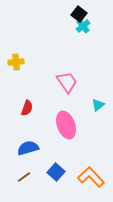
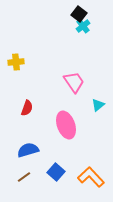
pink trapezoid: moved 7 px right
blue semicircle: moved 2 px down
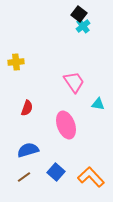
cyan triangle: moved 1 px up; rotated 48 degrees clockwise
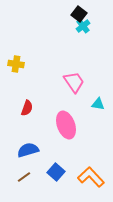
yellow cross: moved 2 px down; rotated 14 degrees clockwise
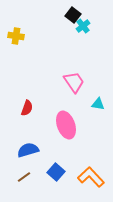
black square: moved 6 px left, 1 px down
yellow cross: moved 28 px up
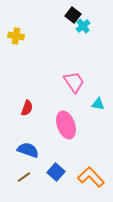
blue semicircle: rotated 35 degrees clockwise
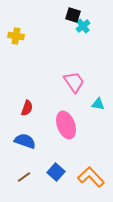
black square: rotated 21 degrees counterclockwise
blue semicircle: moved 3 px left, 9 px up
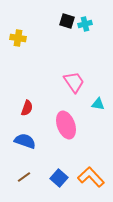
black square: moved 6 px left, 6 px down
cyan cross: moved 2 px right, 2 px up; rotated 24 degrees clockwise
yellow cross: moved 2 px right, 2 px down
blue square: moved 3 px right, 6 px down
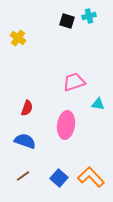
cyan cross: moved 4 px right, 8 px up
yellow cross: rotated 28 degrees clockwise
pink trapezoid: rotated 75 degrees counterclockwise
pink ellipse: rotated 28 degrees clockwise
brown line: moved 1 px left, 1 px up
